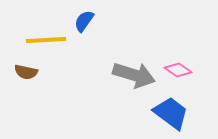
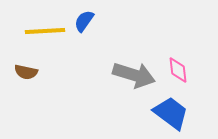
yellow line: moved 1 px left, 9 px up
pink diamond: rotated 48 degrees clockwise
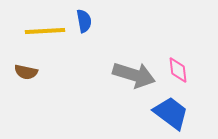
blue semicircle: rotated 135 degrees clockwise
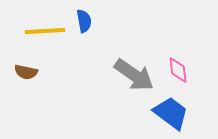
gray arrow: rotated 18 degrees clockwise
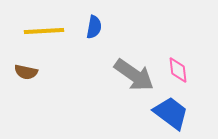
blue semicircle: moved 10 px right, 6 px down; rotated 20 degrees clockwise
yellow line: moved 1 px left
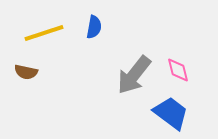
yellow line: moved 2 px down; rotated 15 degrees counterclockwise
pink diamond: rotated 8 degrees counterclockwise
gray arrow: rotated 93 degrees clockwise
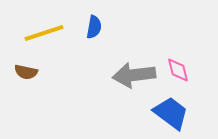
gray arrow: rotated 45 degrees clockwise
